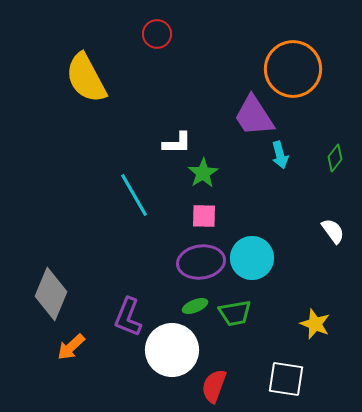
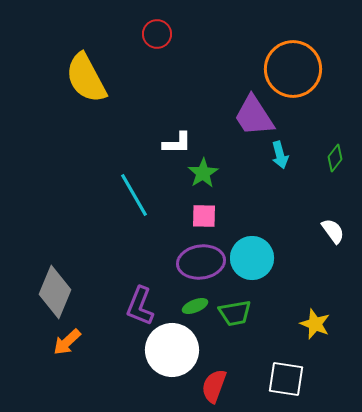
gray diamond: moved 4 px right, 2 px up
purple L-shape: moved 12 px right, 11 px up
orange arrow: moved 4 px left, 5 px up
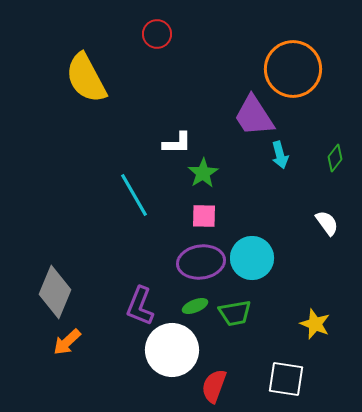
white semicircle: moved 6 px left, 8 px up
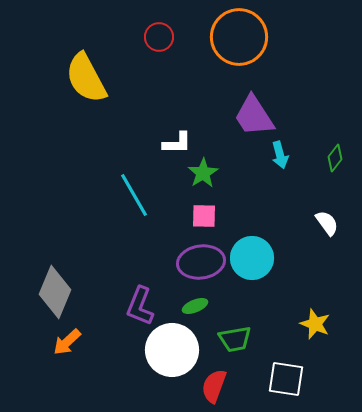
red circle: moved 2 px right, 3 px down
orange circle: moved 54 px left, 32 px up
green trapezoid: moved 26 px down
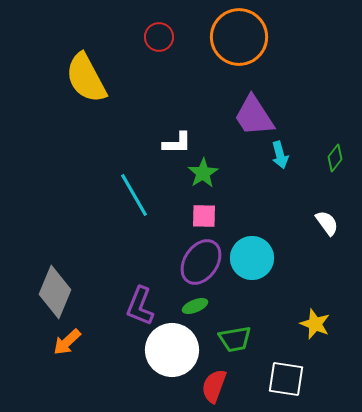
purple ellipse: rotated 48 degrees counterclockwise
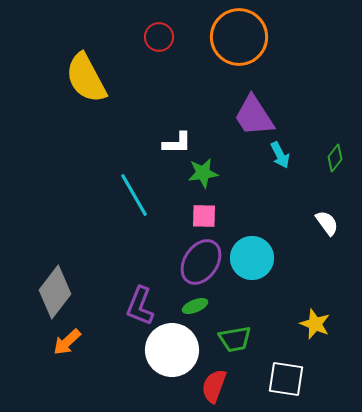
cyan arrow: rotated 12 degrees counterclockwise
green star: rotated 24 degrees clockwise
gray diamond: rotated 15 degrees clockwise
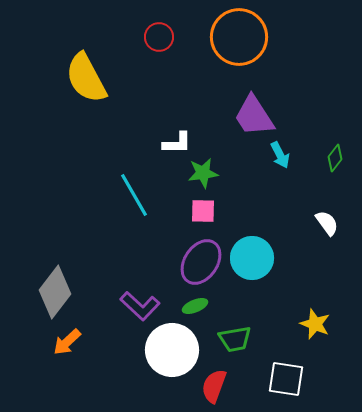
pink square: moved 1 px left, 5 px up
purple L-shape: rotated 69 degrees counterclockwise
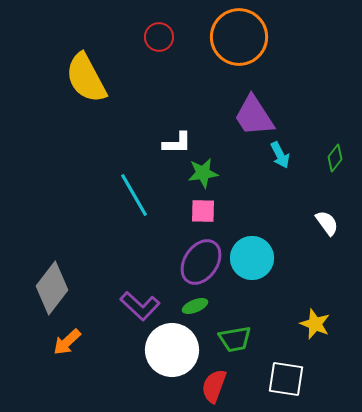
gray diamond: moved 3 px left, 4 px up
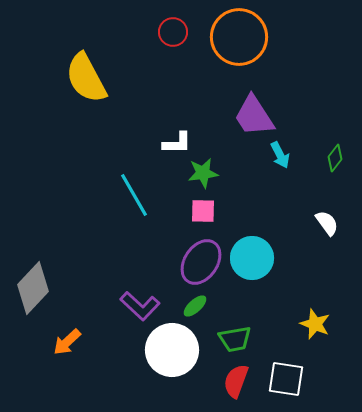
red circle: moved 14 px right, 5 px up
gray diamond: moved 19 px left; rotated 6 degrees clockwise
green ellipse: rotated 20 degrees counterclockwise
red semicircle: moved 22 px right, 5 px up
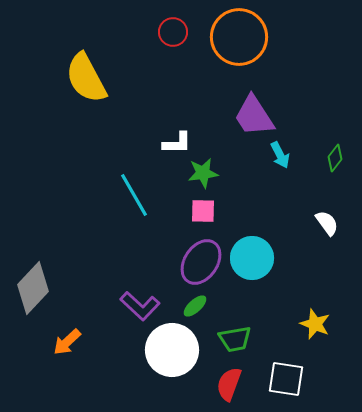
red semicircle: moved 7 px left, 3 px down
